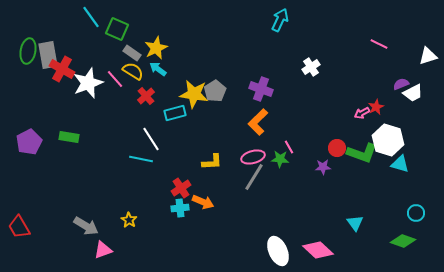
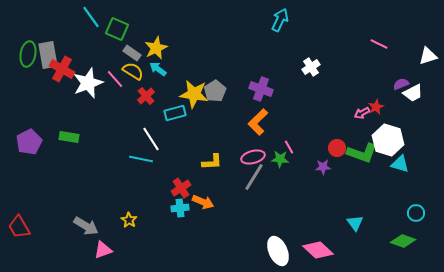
green ellipse at (28, 51): moved 3 px down
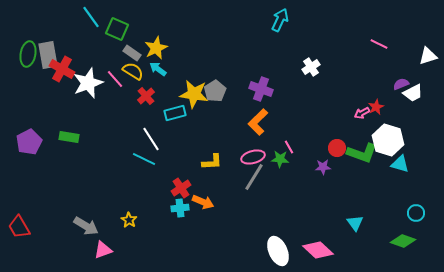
cyan line at (141, 159): moved 3 px right; rotated 15 degrees clockwise
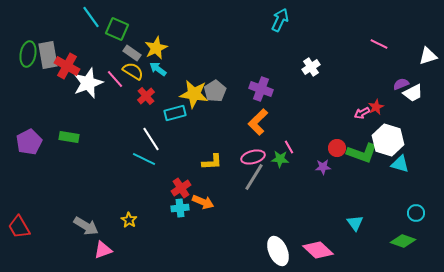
red cross at (62, 69): moved 5 px right, 3 px up
